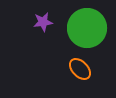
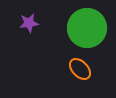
purple star: moved 14 px left, 1 px down
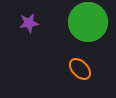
green circle: moved 1 px right, 6 px up
